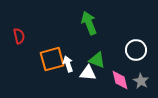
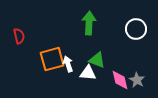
green arrow: rotated 25 degrees clockwise
white circle: moved 21 px up
gray star: moved 4 px left, 1 px up
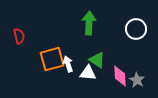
green triangle: rotated 12 degrees clockwise
pink diamond: moved 4 px up; rotated 10 degrees clockwise
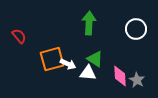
red semicircle: rotated 28 degrees counterclockwise
green triangle: moved 2 px left, 1 px up
white arrow: rotated 133 degrees clockwise
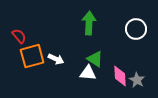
orange square: moved 20 px left, 3 px up
white arrow: moved 12 px left, 5 px up
